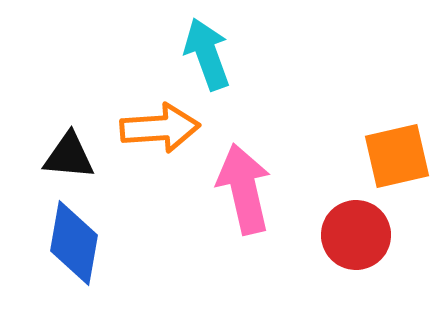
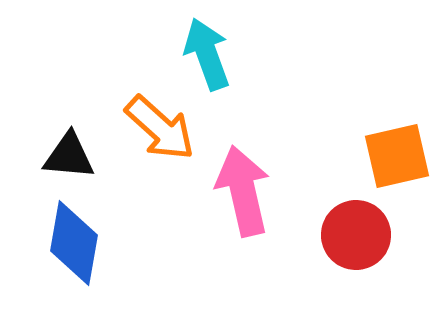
orange arrow: rotated 46 degrees clockwise
pink arrow: moved 1 px left, 2 px down
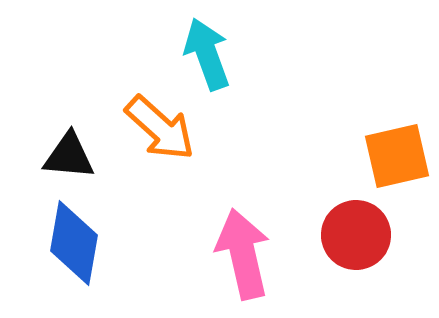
pink arrow: moved 63 px down
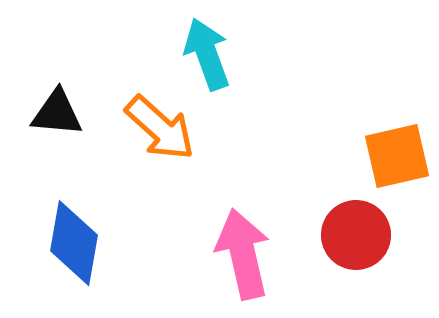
black triangle: moved 12 px left, 43 px up
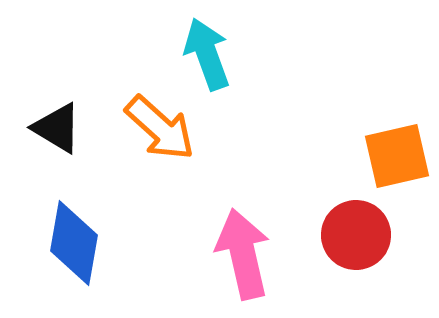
black triangle: moved 15 px down; rotated 26 degrees clockwise
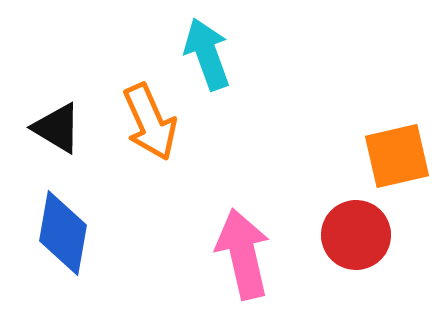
orange arrow: moved 10 px left, 6 px up; rotated 24 degrees clockwise
blue diamond: moved 11 px left, 10 px up
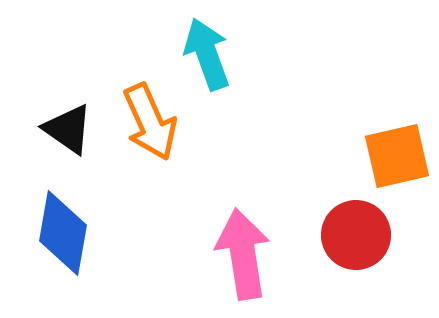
black triangle: moved 11 px right, 1 px down; rotated 4 degrees clockwise
pink arrow: rotated 4 degrees clockwise
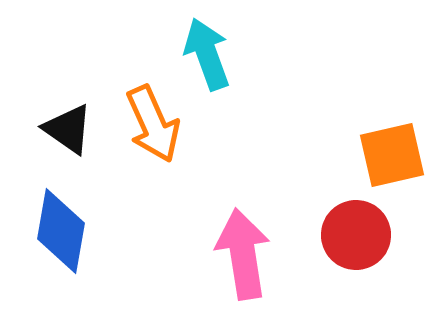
orange arrow: moved 3 px right, 2 px down
orange square: moved 5 px left, 1 px up
blue diamond: moved 2 px left, 2 px up
